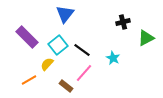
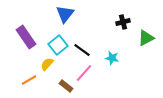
purple rectangle: moved 1 px left; rotated 10 degrees clockwise
cyan star: moved 1 px left; rotated 16 degrees counterclockwise
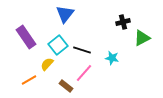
green triangle: moved 4 px left
black line: rotated 18 degrees counterclockwise
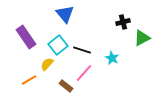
blue triangle: rotated 18 degrees counterclockwise
cyan star: rotated 16 degrees clockwise
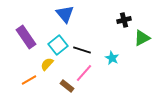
black cross: moved 1 px right, 2 px up
brown rectangle: moved 1 px right
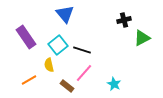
cyan star: moved 2 px right, 26 px down
yellow semicircle: moved 2 px right, 1 px down; rotated 56 degrees counterclockwise
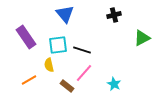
black cross: moved 10 px left, 5 px up
cyan square: rotated 30 degrees clockwise
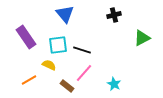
yellow semicircle: rotated 128 degrees clockwise
